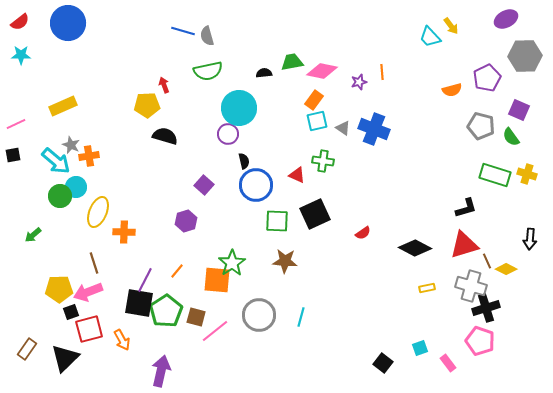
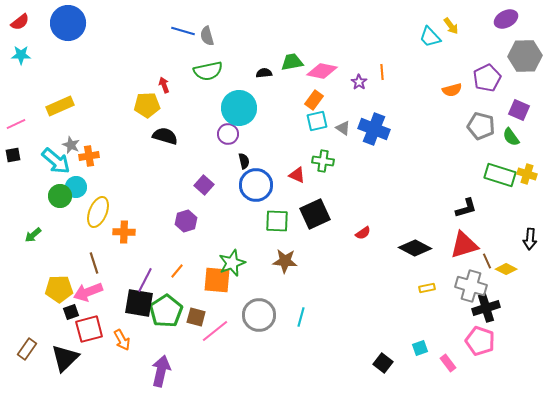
purple star at (359, 82): rotated 21 degrees counterclockwise
yellow rectangle at (63, 106): moved 3 px left
green rectangle at (495, 175): moved 5 px right
green star at (232, 263): rotated 12 degrees clockwise
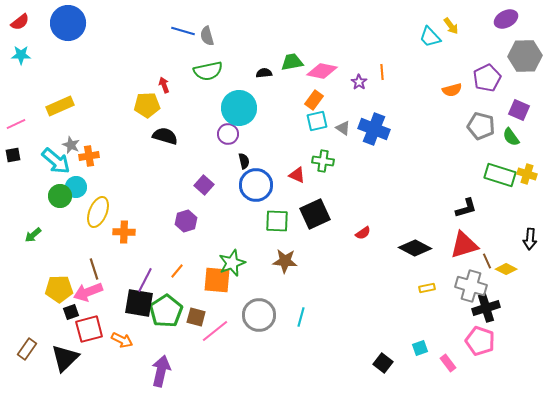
brown line at (94, 263): moved 6 px down
orange arrow at (122, 340): rotated 35 degrees counterclockwise
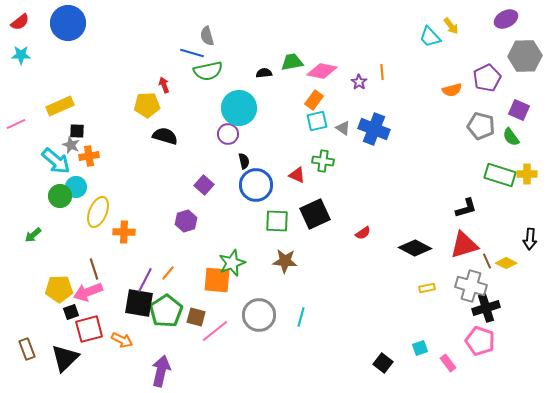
blue line at (183, 31): moved 9 px right, 22 px down
black square at (13, 155): moved 64 px right, 24 px up; rotated 14 degrees clockwise
yellow cross at (527, 174): rotated 18 degrees counterclockwise
yellow diamond at (506, 269): moved 6 px up
orange line at (177, 271): moved 9 px left, 2 px down
brown rectangle at (27, 349): rotated 55 degrees counterclockwise
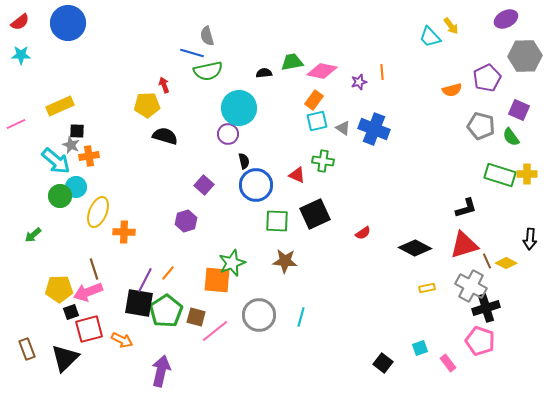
purple star at (359, 82): rotated 21 degrees clockwise
gray cross at (471, 286): rotated 12 degrees clockwise
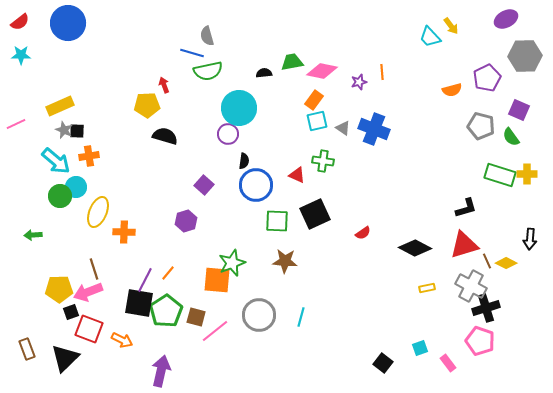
gray star at (71, 145): moved 7 px left, 15 px up
black semicircle at (244, 161): rotated 21 degrees clockwise
green arrow at (33, 235): rotated 36 degrees clockwise
red square at (89, 329): rotated 36 degrees clockwise
